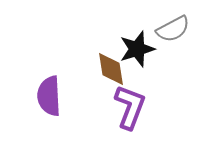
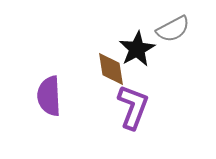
black star: rotated 12 degrees counterclockwise
purple L-shape: moved 3 px right
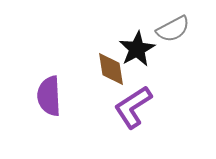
purple L-shape: rotated 144 degrees counterclockwise
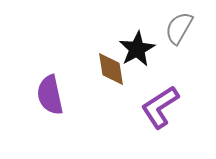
gray semicircle: moved 6 px right, 1 px up; rotated 148 degrees clockwise
purple semicircle: moved 1 px right, 1 px up; rotated 9 degrees counterclockwise
purple L-shape: moved 27 px right
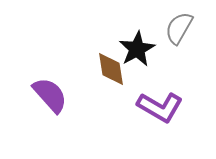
purple semicircle: rotated 150 degrees clockwise
purple L-shape: rotated 117 degrees counterclockwise
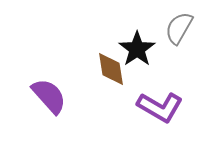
black star: rotated 6 degrees counterclockwise
purple semicircle: moved 1 px left, 1 px down
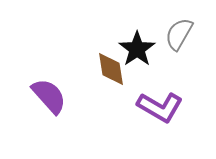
gray semicircle: moved 6 px down
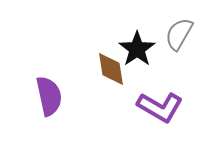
purple semicircle: rotated 30 degrees clockwise
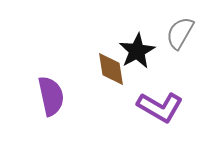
gray semicircle: moved 1 px right, 1 px up
black star: moved 2 px down; rotated 6 degrees clockwise
purple semicircle: moved 2 px right
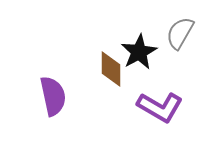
black star: moved 2 px right, 1 px down
brown diamond: rotated 9 degrees clockwise
purple semicircle: moved 2 px right
